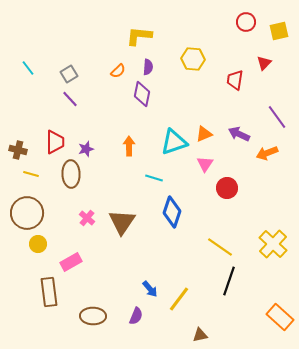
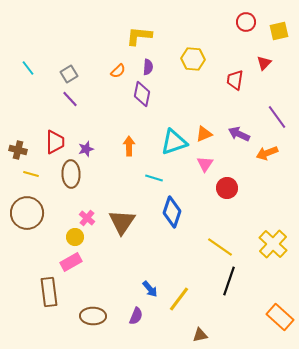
yellow circle at (38, 244): moved 37 px right, 7 px up
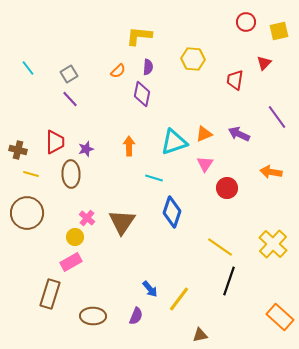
orange arrow at (267, 153): moved 4 px right, 19 px down; rotated 30 degrees clockwise
brown rectangle at (49, 292): moved 1 px right, 2 px down; rotated 24 degrees clockwise
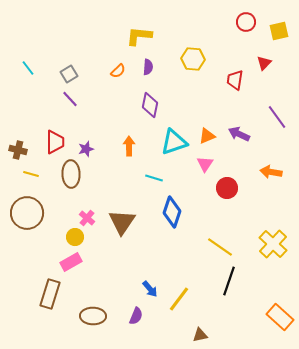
purple diamond at (142, 94): moved 8 px right, 11 px down
orange triangle at (204, 134): moved 3 px right, 2 px down
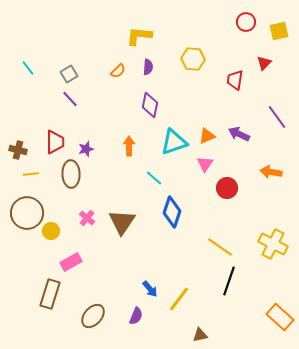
yellow line at (31, 174): rotated 21 degrees counterclockwise
cyan line at (154, 178): rotated 24 degrees clockwise
yellow circle at (75, 237): moved 24 px left, 6 px up
yellow cross at (273, 244): rotated 16 degrees counterclockwise
brown ellipse at (93, 316): rotated 50 degrees counterclockwise
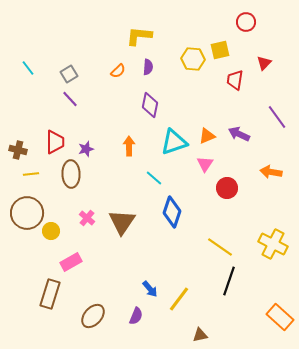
yellow square at (279, 31): moved 59 px left, 19 px down
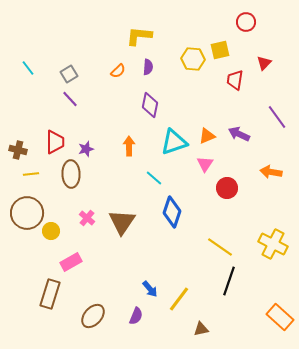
brown triangle at (200, 335): moved 1 px right, 6 px up
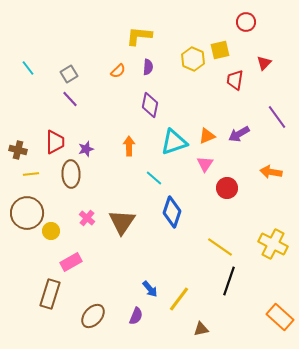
yellow hexagon at (193, 59): rotated 20 degrees clockwise
purple arrow at (239, 134): rotated 55 degrees counterclockwise
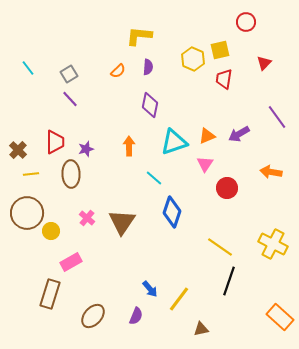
red trapezoid at (235, 80): moved 11 px left, 1 px up
brown cross at (18, 150): rotated 30 degrees clockwise
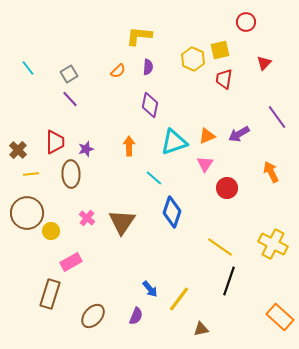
orange arrow at (271, 172): rotated 55 degrees clockwise
